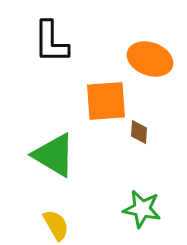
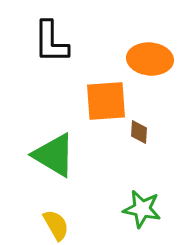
orange ellipse: rotated 15 degrees counterclockwise
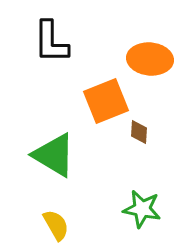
orange square: rotated 18 degrees counterclockwise
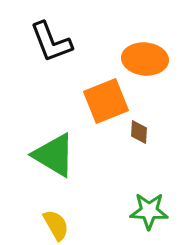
black L-shape: rotated 21 degrees counterclockwise
orange ellipse: moved 5 px left
green star: moved 7 px right, 2 px down; rotated 9 degrees counterclockwise
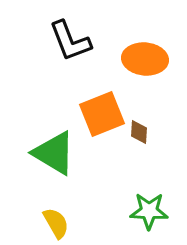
black L-shape: moved 19 px right, 1 px up
orange square: moved 4 px left, 13 px down
green triangle: moved 2 px up
yellow semicircle: moved 2 px up
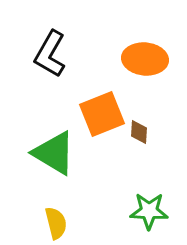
black L-shape: moved 20 px left, 13 px down; rotated 51 degrees clockwise
yellow semicircle: rotated 16 degrees clockwise
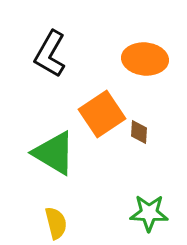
orange square: rotated 12 degrees counterclockwise
green star: moved 2 px down
